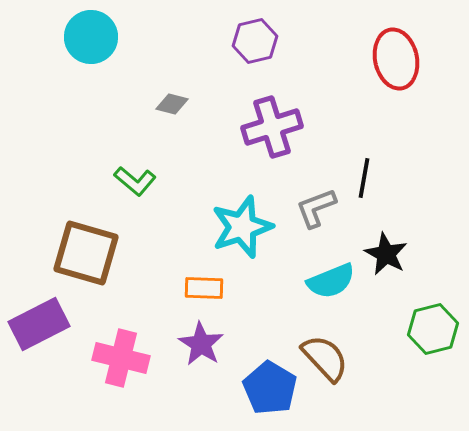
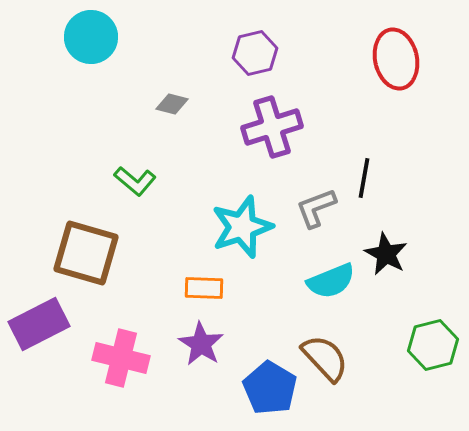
purple hexagon: moved 12 px down
green hexagon: moved 16 px down
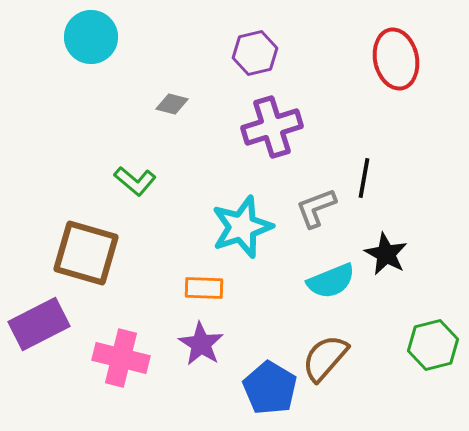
brown semicircle: rotated 96 degrees counterclockwise
